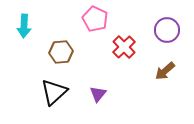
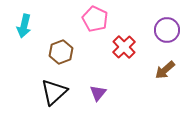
cyan arrow: rotated 10 degrees clockwise
brown hexagon: rotated 15 degrees counterclockwise
brown arrow: moved 1 px up
purple triangle: moved 1 px up
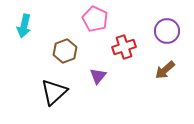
purple circle: moved 1 px down
red cross: rotated 25 degrees clockwise
brown hexagon: moved 4 px right, 1 px up
purple triangle: moved 17 px up
